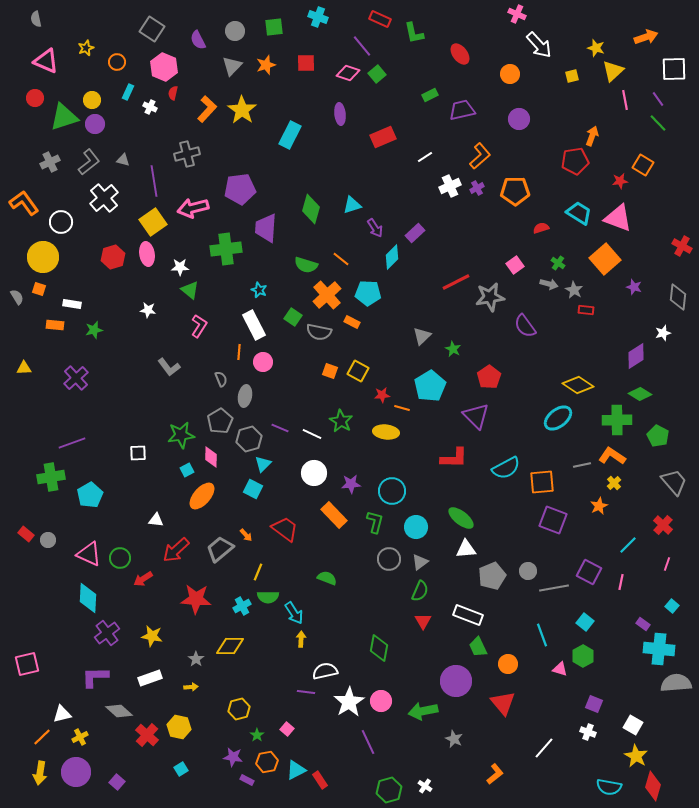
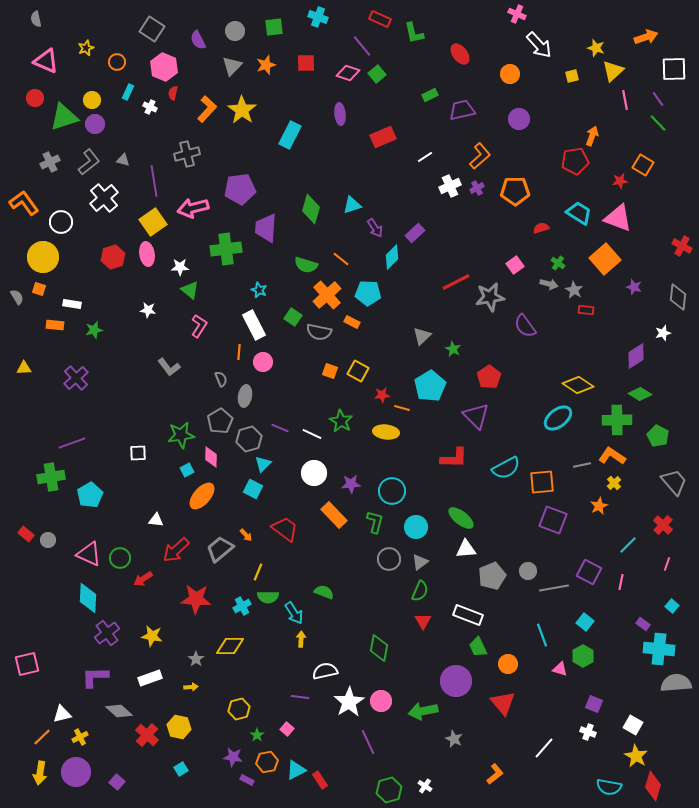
green semicircle at (327, 578): moved 3 px left, 14 px down
purple line at (306, 692): moved 6 px left, 5 px down
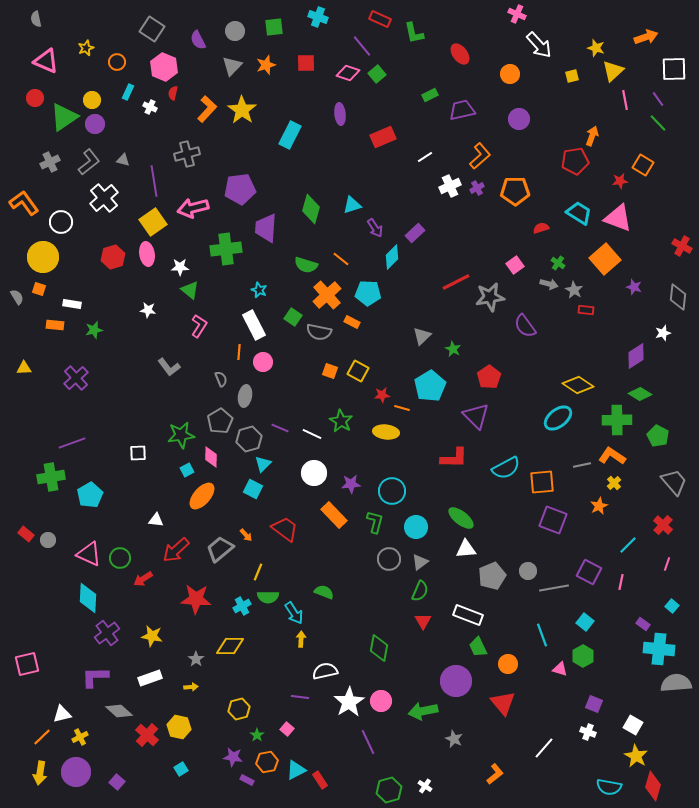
green triangle at (64, 117): rotated 16 degrees counterclockwise
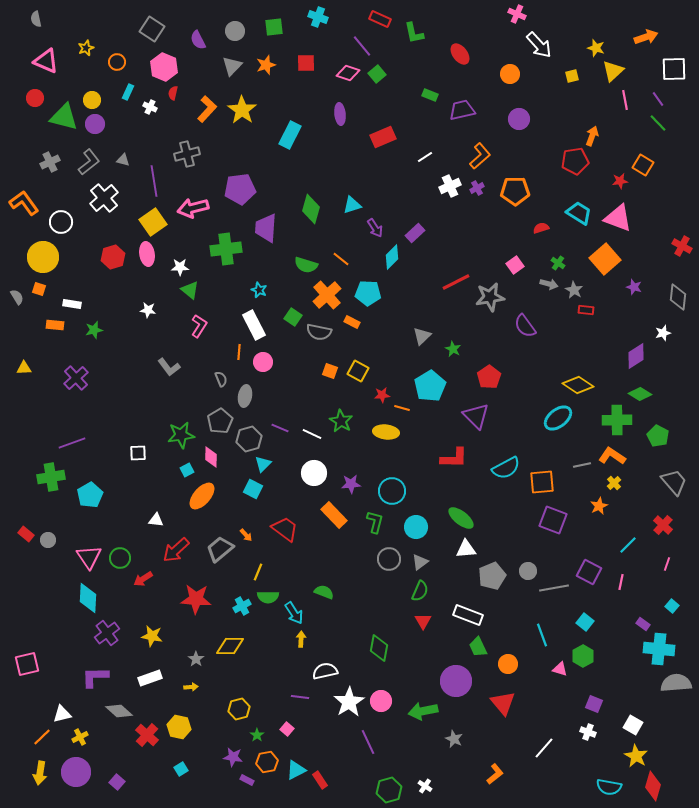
green rectangle at (430, 95): rotated 49 degrees clockwise
green triangle at (64, 117): rotated 48 degrees clockwise
pink triangle at (89, 554): moved 3 px down; rotated 32 degrees clockwise
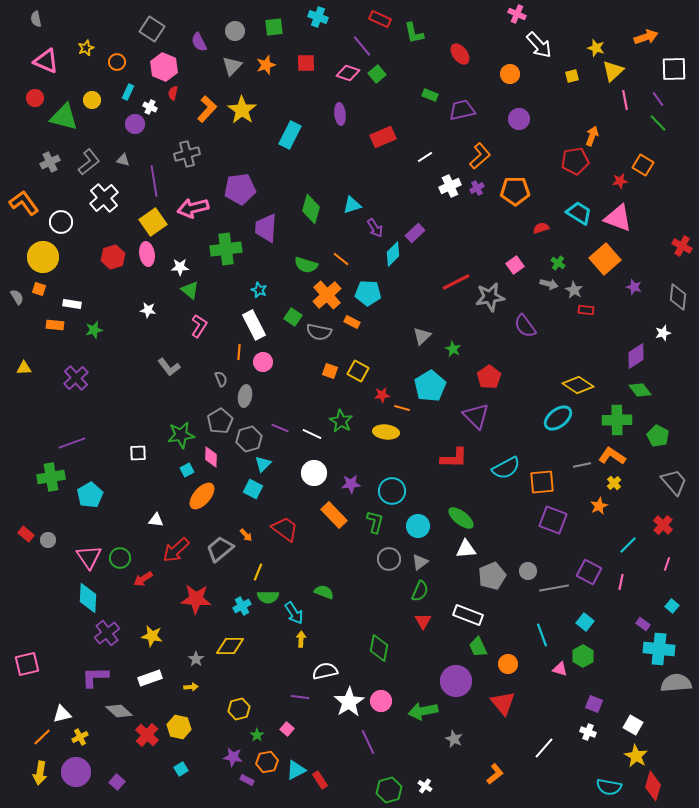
purple semicircle at (198, 40): moved 1 px right, 2 px down
purple circle at (95, 124): moved 40 px right
cyan diamond at (392, 257): moved 1 px right, 3 px up
green diamond at (640, 394): moved 4 px up; rotated 20 degrees clockwise
cyan circle at (416, 527): moved 2 px right, 1 px up
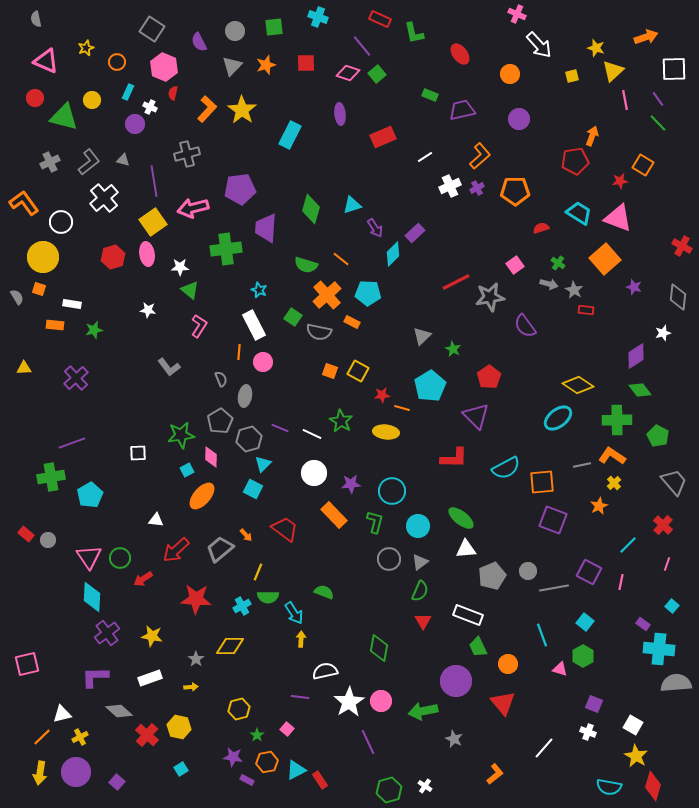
cyan diamond at (88, 598): moved 4 px right, 1 px up
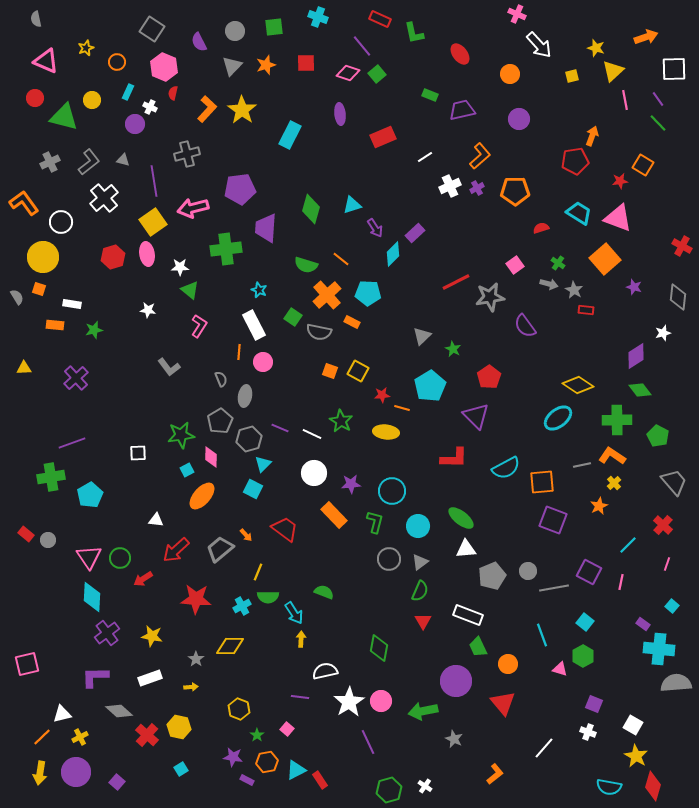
yellow hexagon at (239, 709): rotated 25 degrees counterclockwise
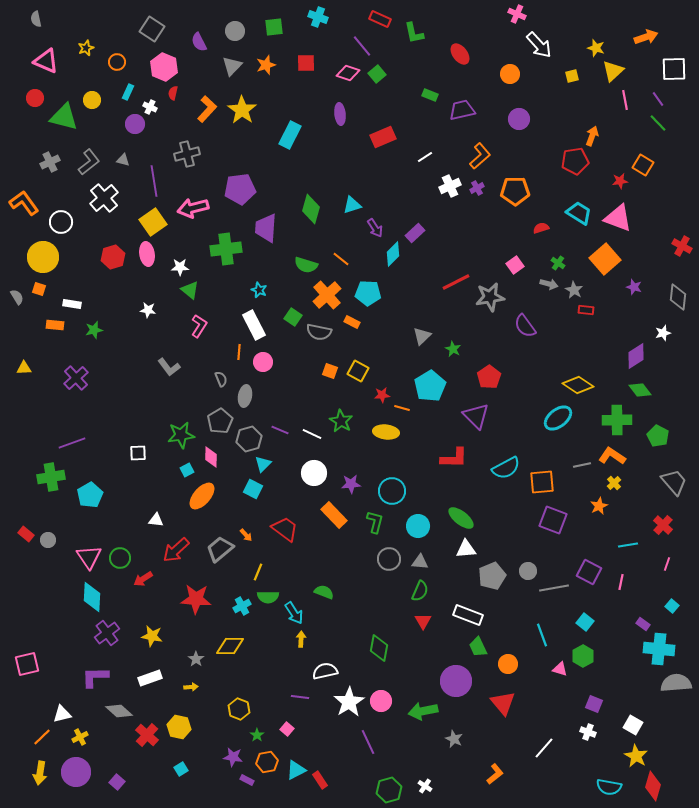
purple line at (280, 428): moved 2 px down
cyan line at (628, 545): rotated 36 degrees clockwise
gray triangle at (420, 562): rotated 42 degrees clockwise
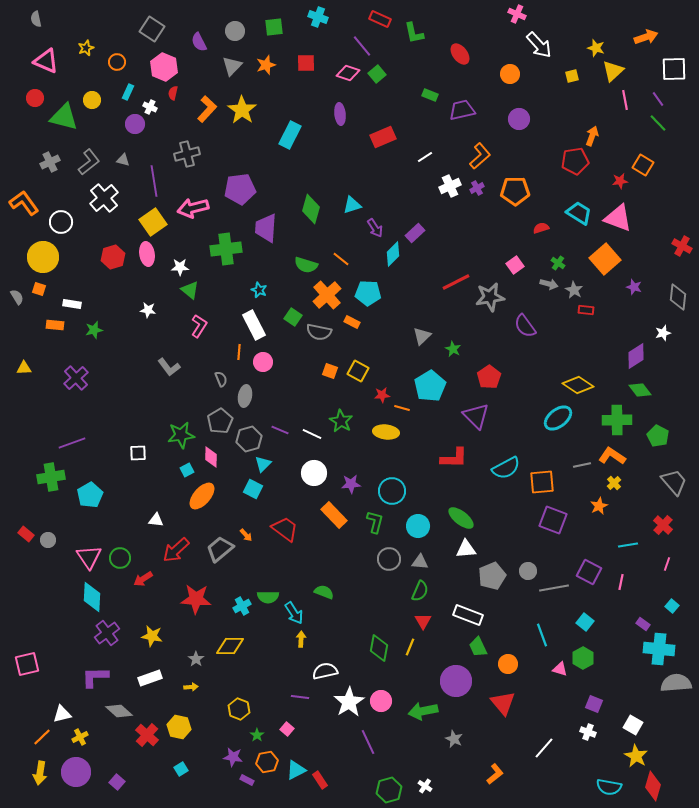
yellow line at (258, 572): moved 152 px right, 75 px down
green hexagon at (583, 656): moved 2 px down
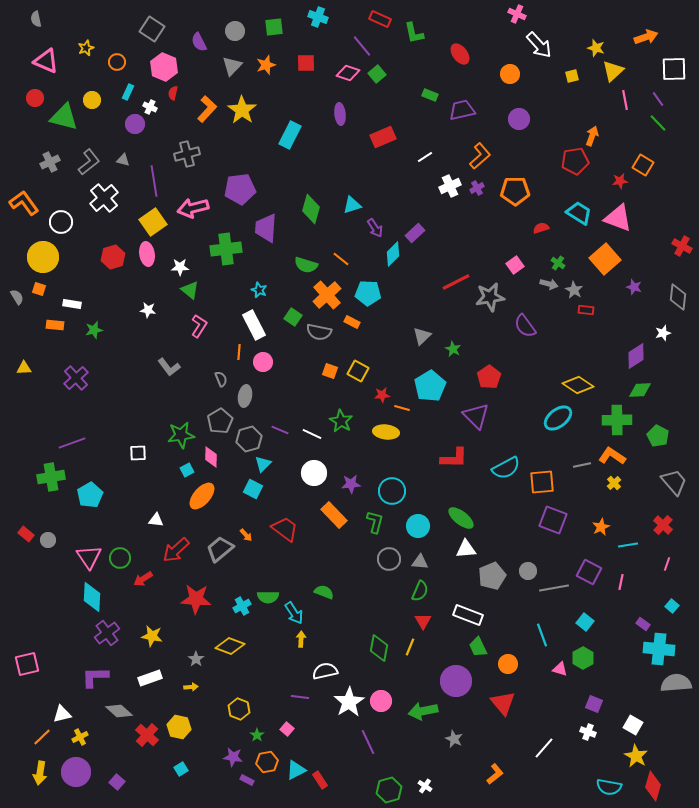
green diamond at (640, 390): rotated 55 degrees counterclockwise
orange star at (599, 506): moved 2 px right, 21 px down
yellow diamond at (230, 646): rotated 20 degrees clockwise
